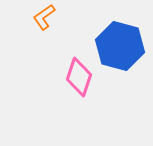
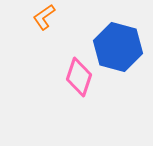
blue hexagon: moved 2 px left, 1 px down
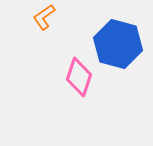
blue hexagon: moved 3 px up
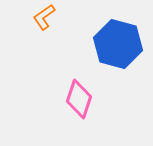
pink diamond: moved 22 px down
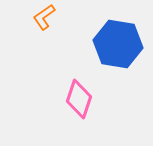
blue hexagon: rotated 6 degrees counterclockwise
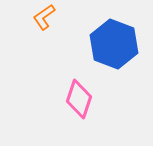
blue hexagon: moved 4 px left; rotated 12 degrees clockwise
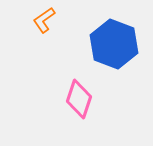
orange L-shape: moved 3 px down
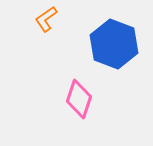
orange L-shape: moved 2 px right, 1 px up
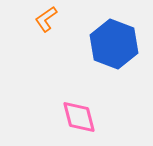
pink diamond: moved 18 px down; rotated 33 degrees counterclockwise
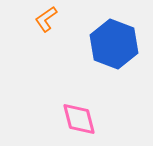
pink diamond: moved 2 px down
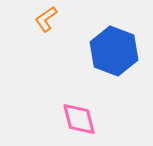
blue hexagon: moved 7 px down
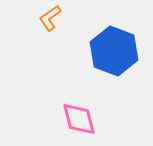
orange L-shape: moved 4 px right, 1 px up
